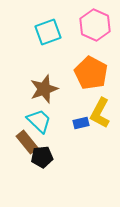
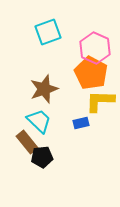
pink hexagon: moved 23 px down
yellow L-shape: moved 12 px up; rotated 64 degrees clockwise
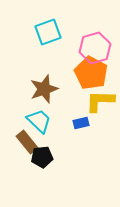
pink hexagon: rotated 20 degrees clockwise
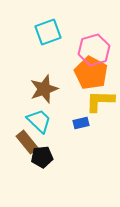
pink hexagon: moved 1 px left, 2 px down
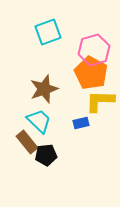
black pentagon: moved 4 px right, 2 px up
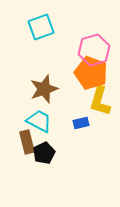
cyan square: moved 7 px left, 5 px up
orange pentagon: rotated 8 degrees counterclockwise
yellow L-shape: rotated 76 degrees counterclockwise
cyan trapezoid: rotated 16 degrees counterclockwise
brown rectangle: rotated 25 degrees clockwise
black pentagon: moved 2 px left, 2 px up; rotated 20 degrees counterclockwise
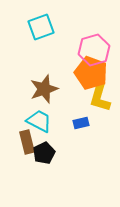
yellow L-shape: moved 4 px up
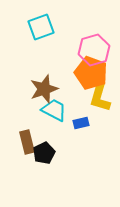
cyan trapezoid: moved 15 px right, 11 px up
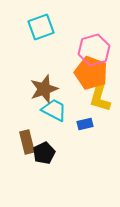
blue rectangle: moved 4 px right, 1 px down
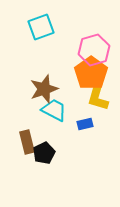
orange pentagon: rotated 16 degrees clockwise
yellow L-shape: moved 2 px left, 1 px up
